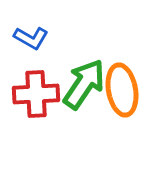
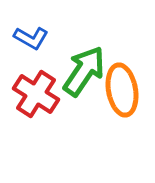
green arrow: moved 13 px up
red cross: rotated 36 degrees clockwise
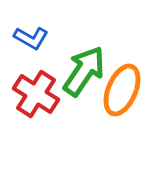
orange ellipse: rotated 33 degrees clockwise
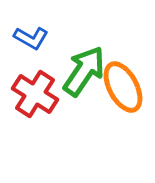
orange ellipse: moved 1 px right, 3 px up; rotated 51 degrees counterclockwise
red cross: moved 1 px left
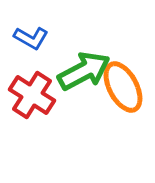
green arrow: rotated 28 degrees clockwise
red cross: moved 3 px left, 1 px down
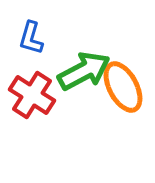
blue L-shape: rotated 76 degrees clockwise
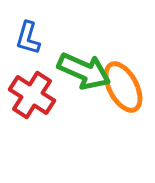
blue L-shape: moved 3 px left
green arrow: rotated 52 degrees clockwise
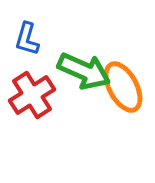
blue L-shape: moved 1 px left, 1 px down
red cross: rotated 24 degrees clockwise
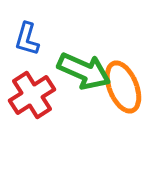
orange ellipse: rotated 6 degrees clockwise
